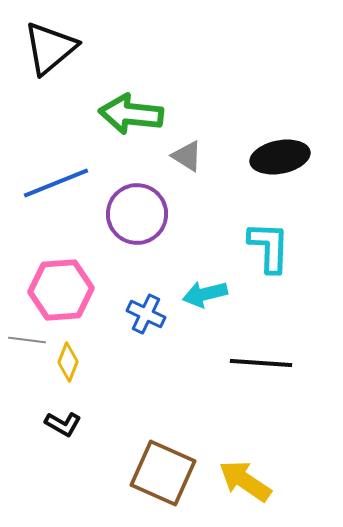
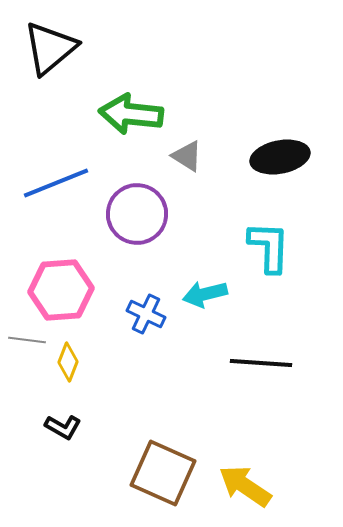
black L-shape: moved 3 px down
yellow arrow: moved 5 px down
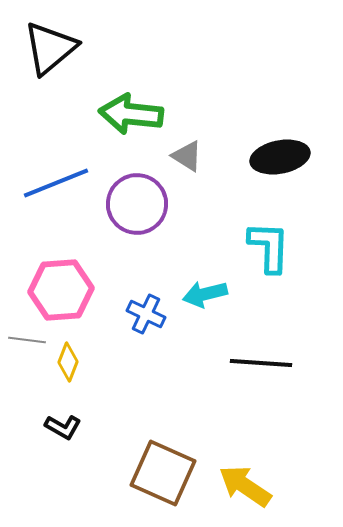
purple circle: moved 10 px up
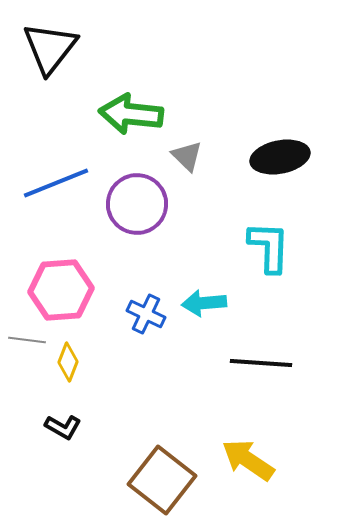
black triangle: rotated 12 degrees counterclockwise
gray triangle: rotated 12 degrees clockwise
cyan arrow: moved 1 px left, 9 px down; rotated 9 degrees clockwise
brown square: moved 1 px left, 7 px down; rotated 14 degrees clockwise
yellow arrow: moved 3 px right, 26 px up
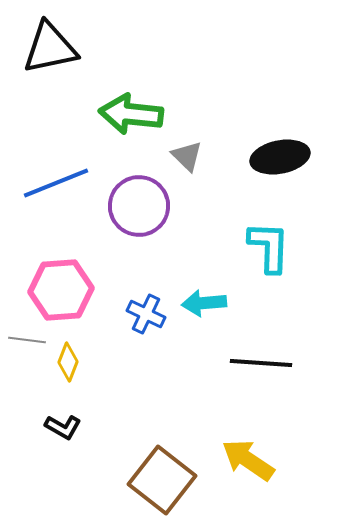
black triangle: rotated 40 degrees clockwise
purple circle: moved 2 px right, 2 px down
